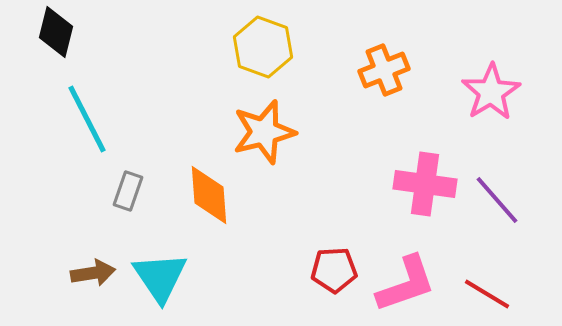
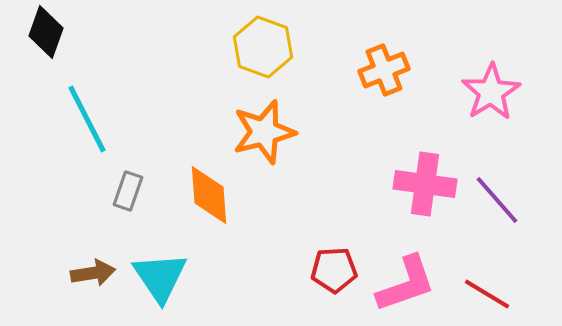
black diamond: moved 10 px left; rotated 6 degrees clockwise
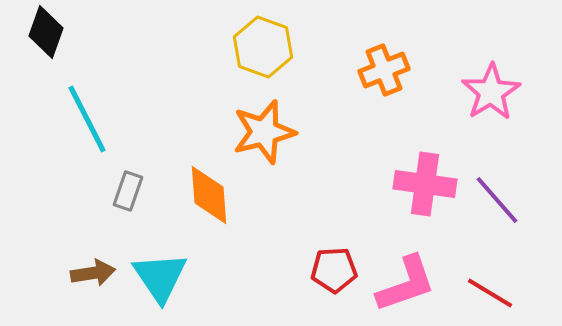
red line: moved 3 px right, 1 px up
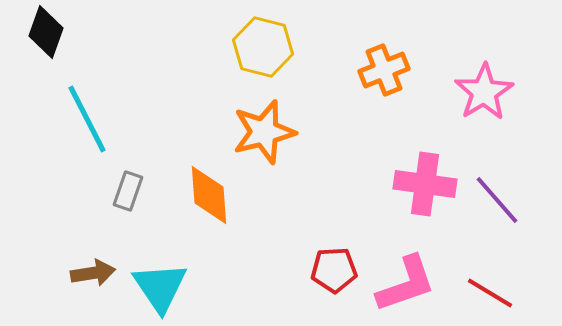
yellow hexagon: rotated 6 degrees counterclockwise
pink star: moved 7 px left
cyan triangle: moved 10 px down
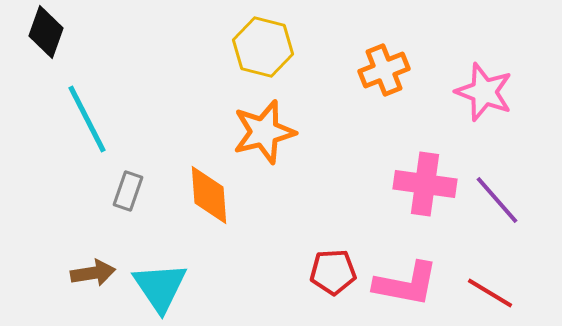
pink star: rotated 20 degrees counterclockwise
red pentagon: moved 1 px left, 2 px down
pink L-shape: rotated 30 degrees clockwise
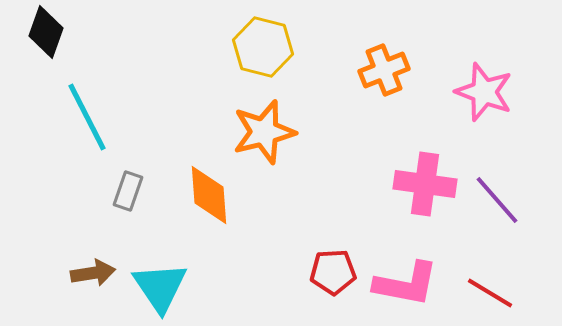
cyan line: moved 2 px up
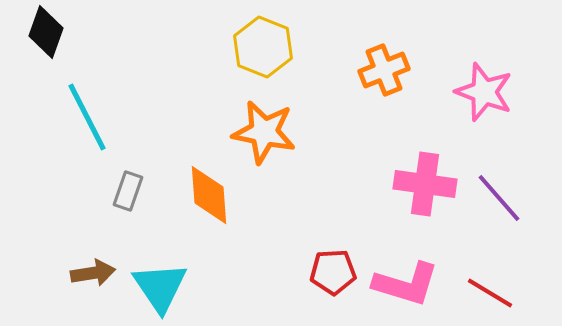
yellow hexagon: rotated 8 degrees clockwise
orange star: rotated 26 degrees clockwise
purple line: moved 2 px right, 2 px up
pink L-shape: rotated 6 degrees clockwise
